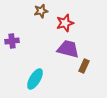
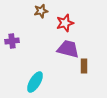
brown rectangle: rotated 24 degrees counterclockwise
cyan ellipse: moved 3 px down
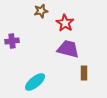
red star: rotated 24 degrees counterclockwise
brown rectangle: moved 7 px down
cyan ellipse: rotated 20 degrees clockwise
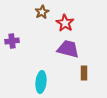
brown star: moved 1 px right, 1 px down; rotated 16 degrees counterclockwise
cyan ellipse: moved 6 px right; rotated 45 degrees counterclockwise
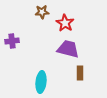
brown star: rotated 24 degrees clockwise
brown rectangle: moved 4 px left
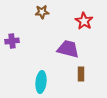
red star: moved 19 px right, 2 px up
brown rectangle: moved 1 px right, 1 px down
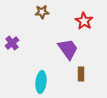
purple cross: moved 2 px down; rotated 32 degrees counterclockwise
purple trapezoid: rotated 40 degrees clockwise
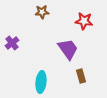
red star: rotated 24 degrees counterclockwise
brown rectangle: moved 2 px down; rotated 16 degrees counterclockwise
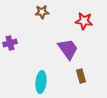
purple cross: moved 2 px left; rotated 24 degrees clockwise
